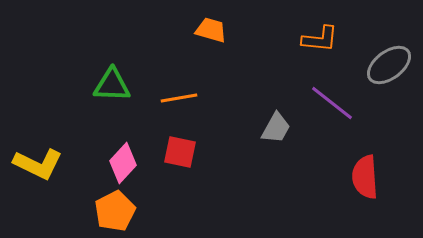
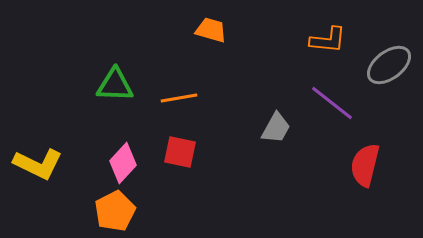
orange L-shape: moved 8 px right, 1 px down
green triangle: moved 3 px right
red semicircle: moved 12 px up; rotated 18 degrees clockwise
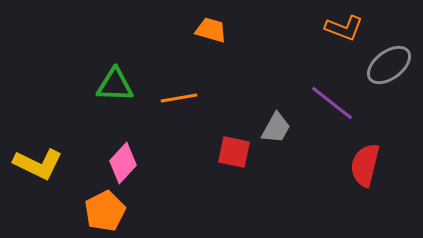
orange L-shape: moved 16 px right, 12 px up; rotated 15 degrees clockwise
red square: moved 54 px right
orange pentagon: moved 10 px left
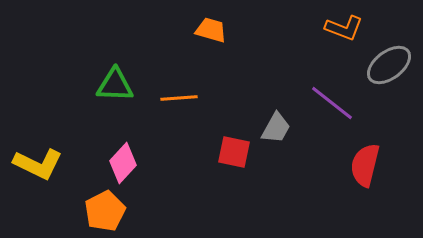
orange line: rotated 6 degrees clockwise
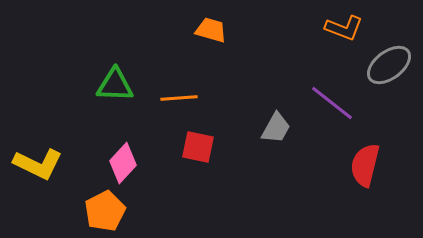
red square: moved 36 px left, 5 px up
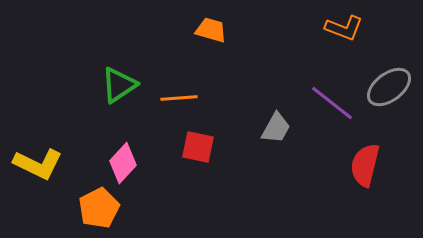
gray ellipse: moved 22 px down
green triangle: moved 4 px right; rotated 36 degrees counterclockwise
orange pentagon: moved 6 px left, 3 px up
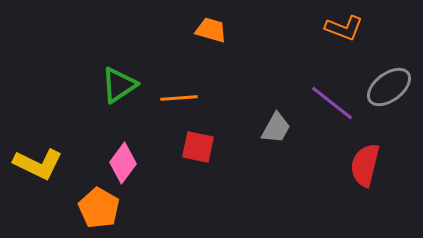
pink diamond: rotated 6 degrees counterclockwise
orange pentagon: rotated 15 degrees counterclockwise
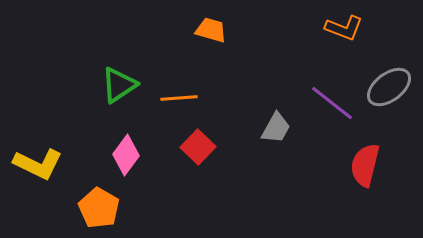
red square: rotated 32 degrees clockwise
pink diamond: moved 3 px right, 8 px up
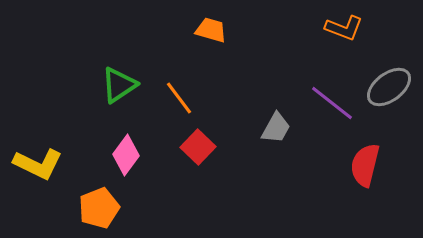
orange line: rotated 57 degrees clockwise
orange pentagon: rotated 21 degrees clockwise
